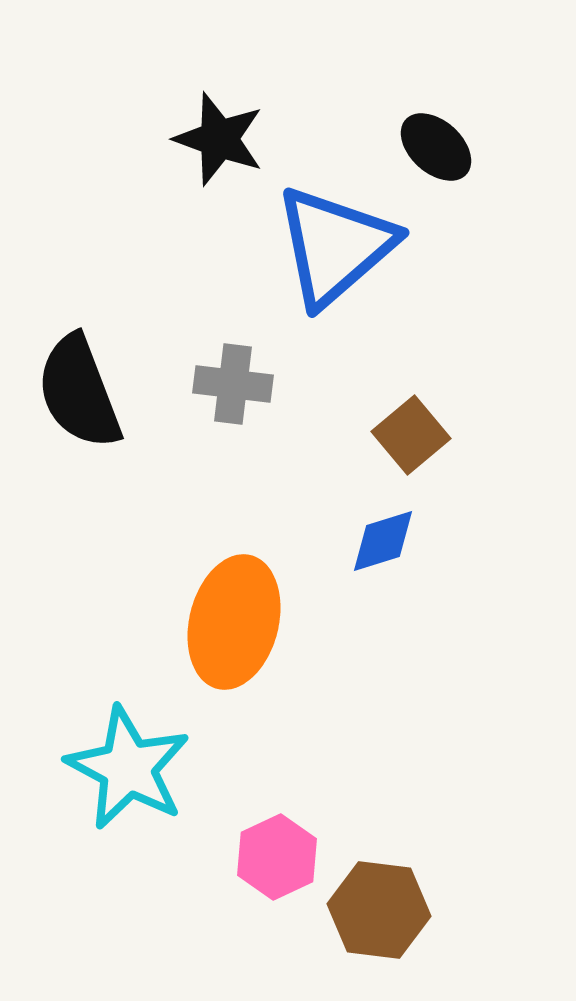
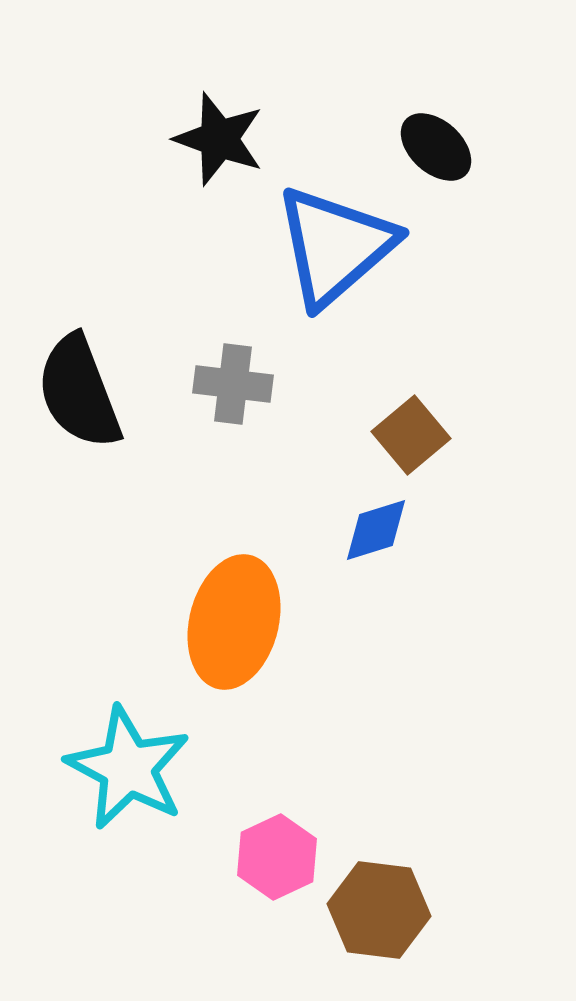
blue diamond: moved 7 px left, 11 px up
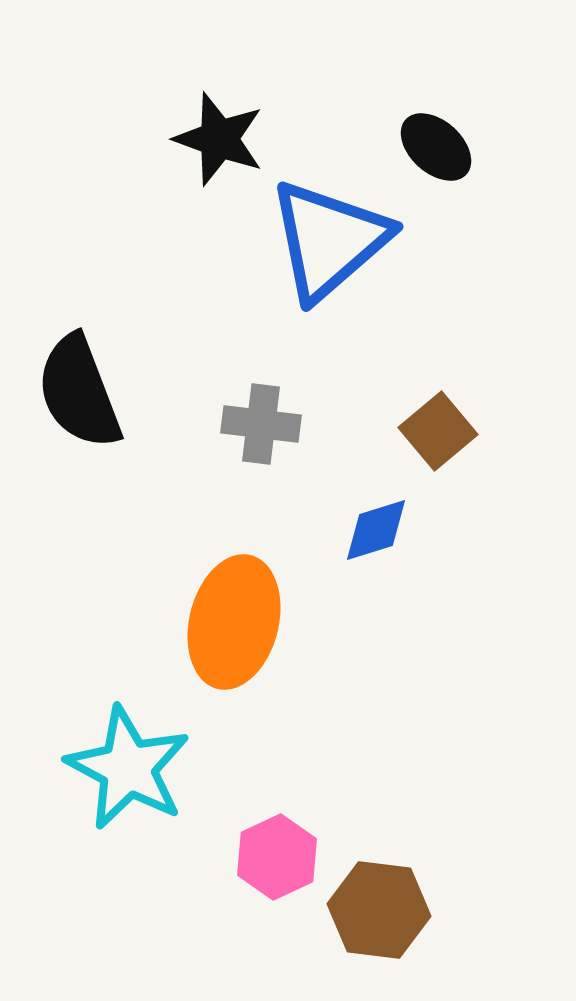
blue triangle: moved 6 px left, 6 px up
gray cross: moved 28 px right, 40 px down
brown square: moved 27 px right, 4 px up
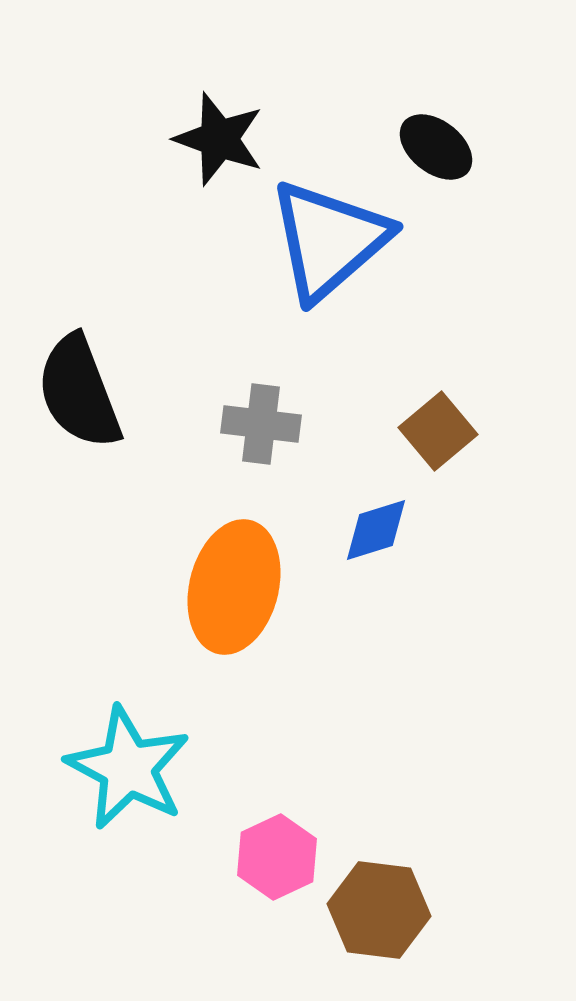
black ellipse: rotated 4 degrees counterclockwise
orange ellipse: moved 35 px up
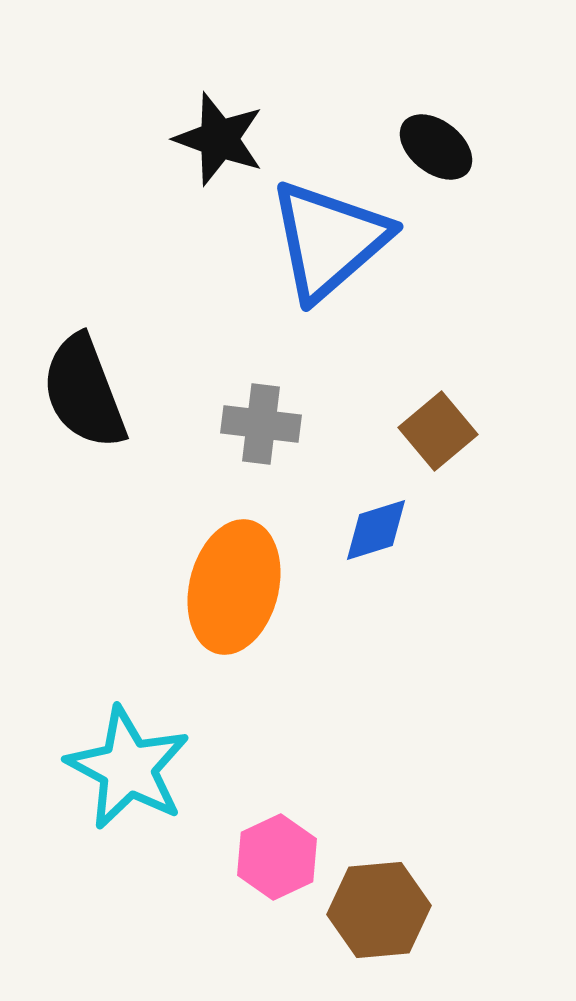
black semicircle: moved 5 px right
brown hexagon: rotated 12 degrees counterclockwise
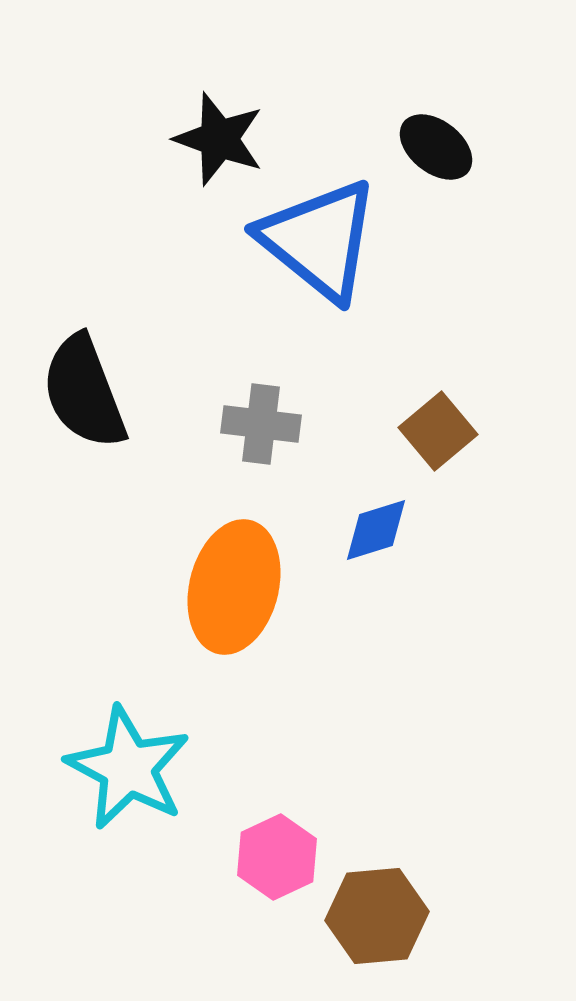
blue triangle: moved 10 px left; rotated 40 degrees counterclockwise
brown hexagon: moved 2 px left, 6 px down
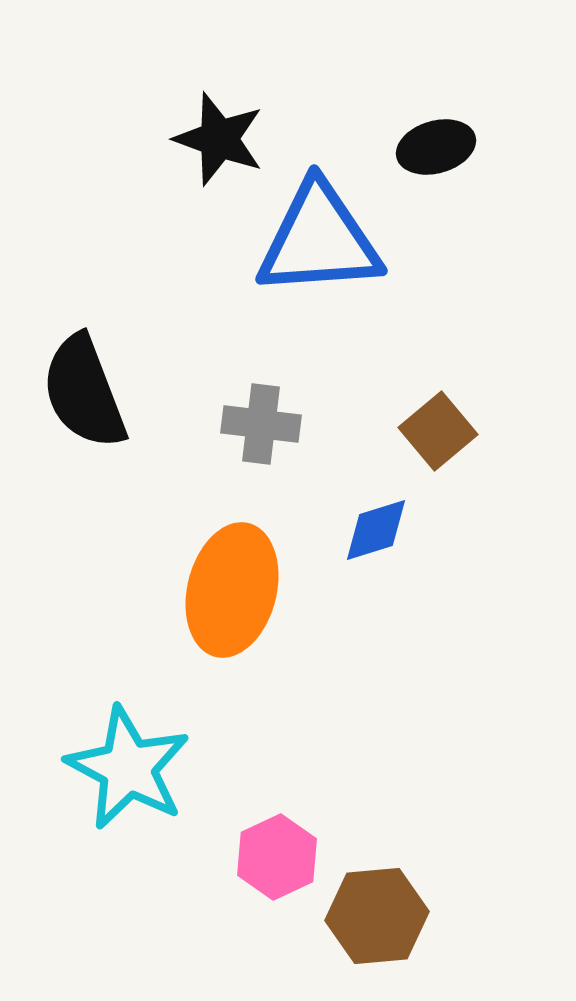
black ellipse: rotated 54 degrees counterclockwise
blue triangle: rotated 43 degrees counterclockwise
orange ellipse: moved 2 px left, 3 px down
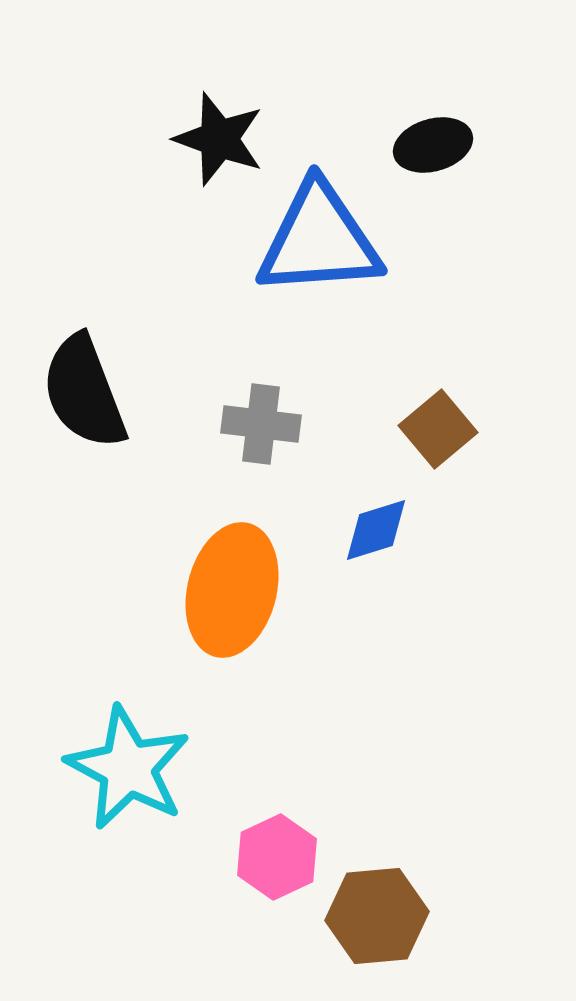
black ellipse: moved 3 px left, 2 px up
brown square: moved 2 px up
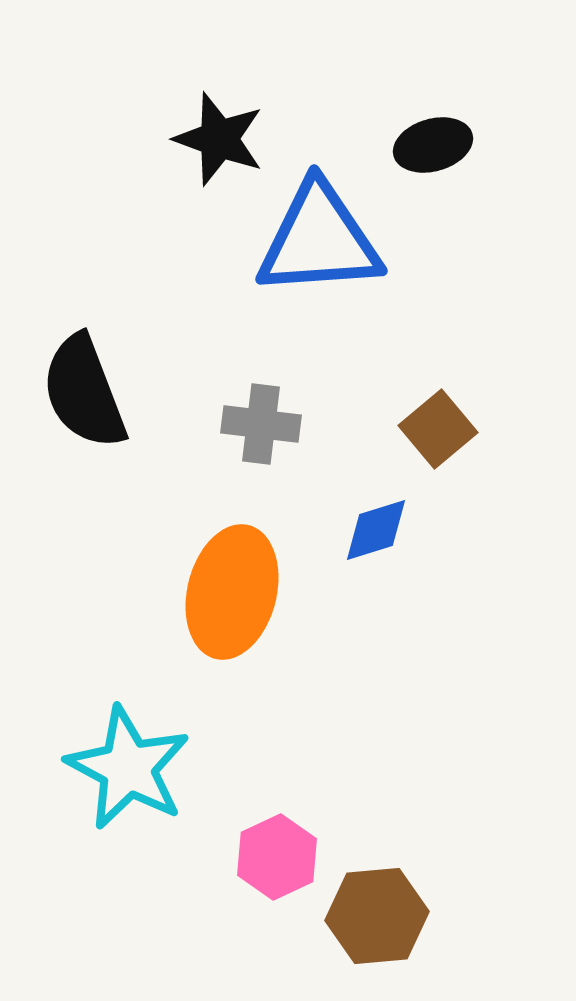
orange ellipse: moved 2 px down
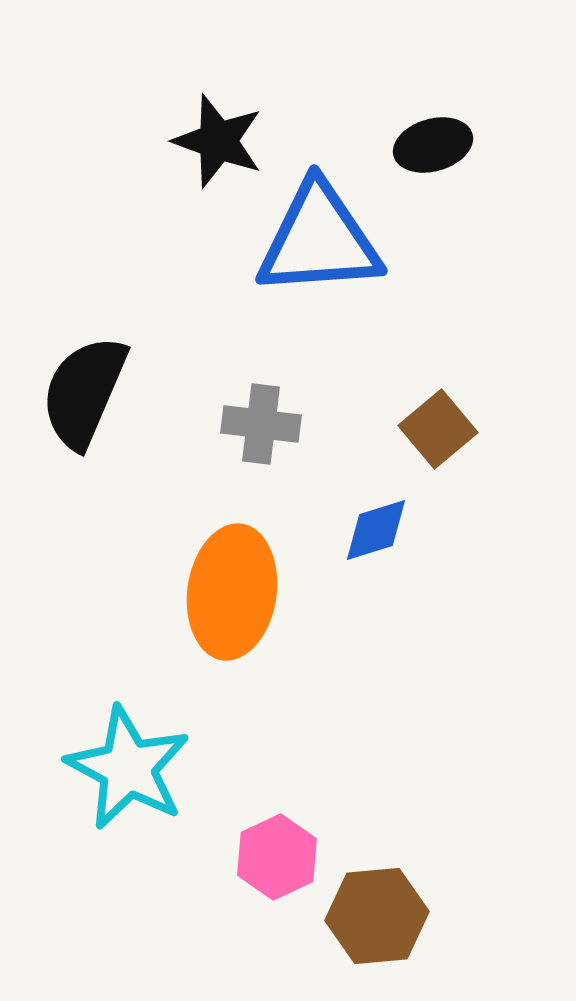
black star: moved 1 px left, 2 px down
black semicircle: rotated 44 degrees clockwise
orange ellipse: rotated 6 degrees counterclockwise
